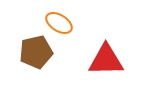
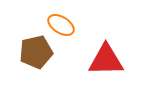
orange ellipse: moved 2 px right, 2 px down
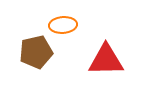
orange ellipse: moved 2 px right; rotated 36 degrees counterclockwise
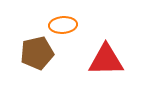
brown pentagon: moved 1 px right, 1 px down
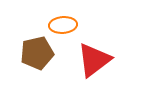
red triangle: moved 12 px left; rotated 36 degrees counterclockwise
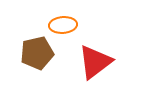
red triangle: moved 1 px right, 2 px down
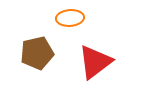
orange ellipse: moved 7 px right, 7 px up
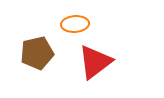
orange ellipse: moved 5 px right, 6 px down
